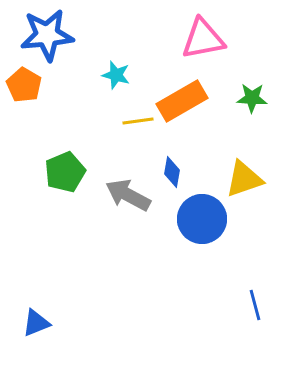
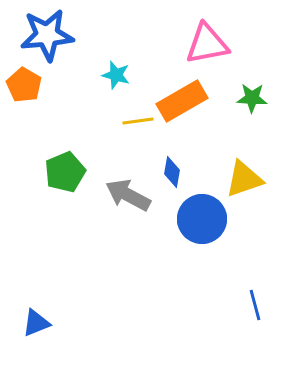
pink triangle: moved 4 px right, 5 px down
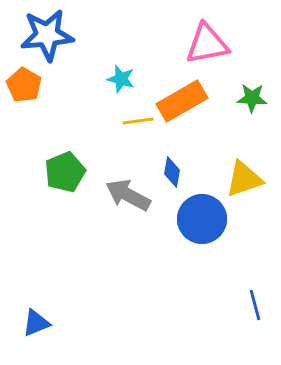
cyan star: moved 5 px right, 4 px down
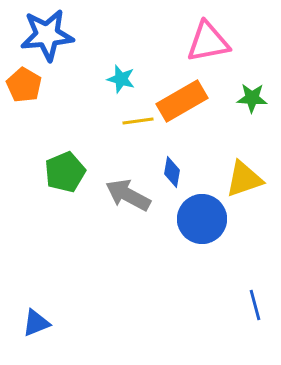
pink triangle: moved 1 px right, 2 px up
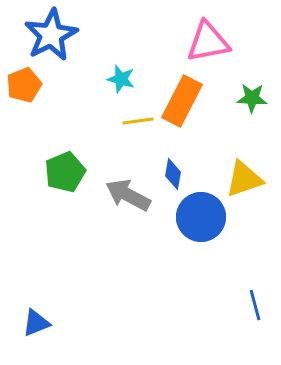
blue star: moved 4 px right; rotated 22 degrees counterclockwise
orange pentagon: rotated 20 degrees clockwise
orange rectangle: rotated 33 degrees counterclockwise
blue diamond: moved 1 px right, 2 px down
blue circle: moved 1 px left, 2 px up
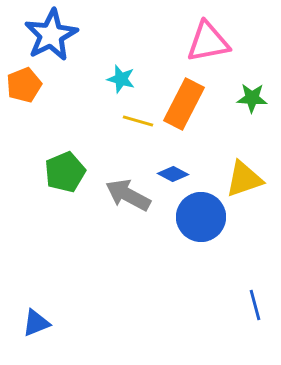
orange rectangle: moved 2 px right, 3 px down
yellow line: rotated 24 degrees clockwise
blue diamond: rotated 72 degrees counterclockwise
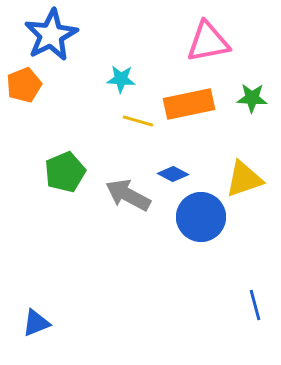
cyan star: rotated 12 degrees counterclockwise
orange rectangle: moved 5 px right; rotated 51 degrees clockwise
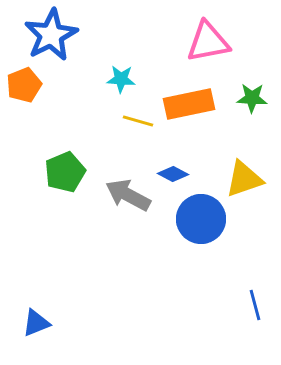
blue circle: moved 2 px down
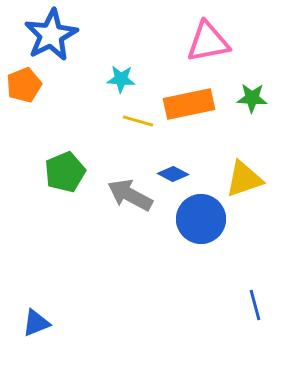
gray arrow: moved 2 px right
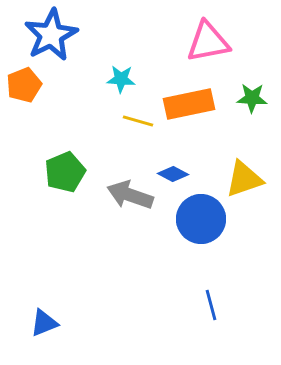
gray arrow: rotated 9 degrees counterclockwise
blue line: moved 44 px left
blue triangle: moved 8 px right
